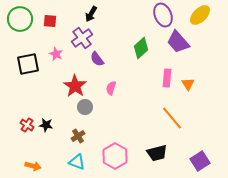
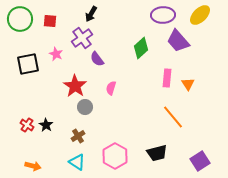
purple ellipse: rotated 70 degrees counterclockwise
purple trapezoid: moved 1 px up
orange line: moved 1 px right, 1 px up
black star: rotated 24 degrees clockwise
cyan triangle: rotated 12 degrees clockwise
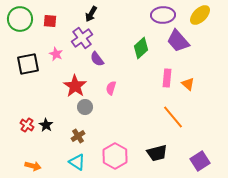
orange triangle: rotated 16 degrees counterclockwise
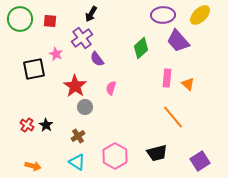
black square: moved 6 px right, 5 px down
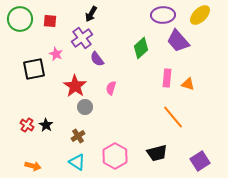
orange triangle: rotated 24 degrees counterclockwise
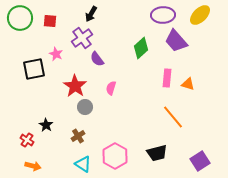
green circle: moved 1 px up
purple trapezoid: moved 2 px left
red cross: moved 15 px down
cyan triangle: moved 6 px right, 2 px down
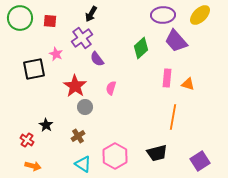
orange line: rotated 50 degrees clockwise
